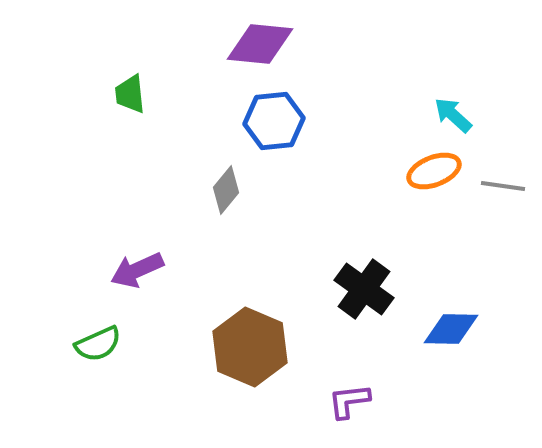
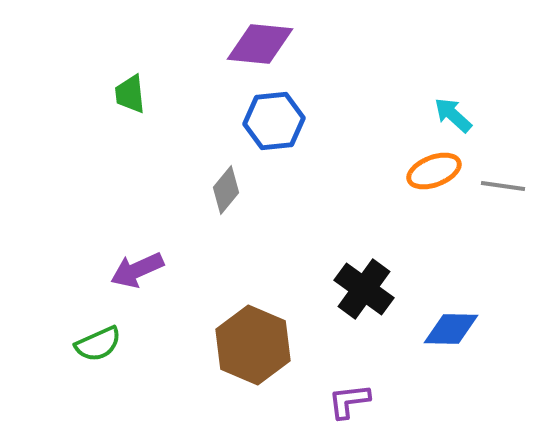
brown hexagon: moved 3 px right, 2 px up
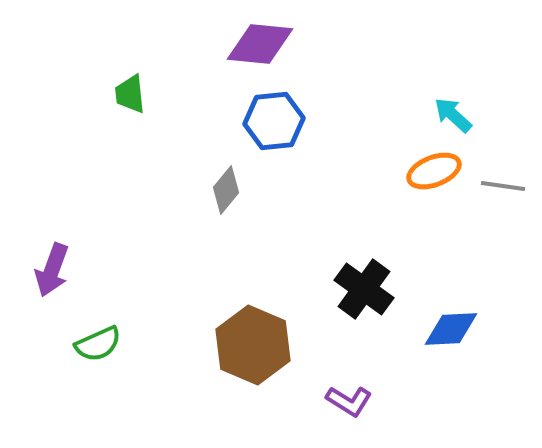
purple arrow: moved 85 px left; rotated 46 degrees counterclockwise
blue diamond: rotated 4 degrees counterclockwise
purple L-shape: rotated 141 degrees counterclockwise
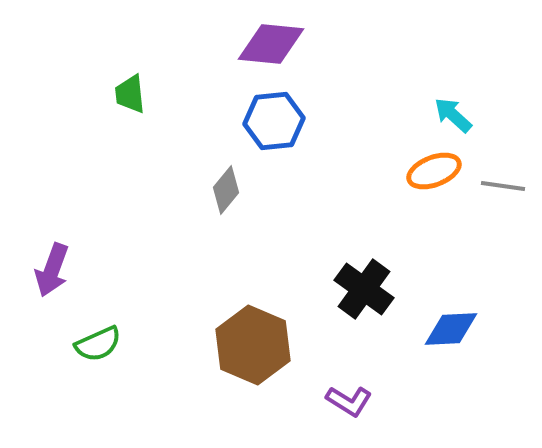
purple diamond: moved 11 px right
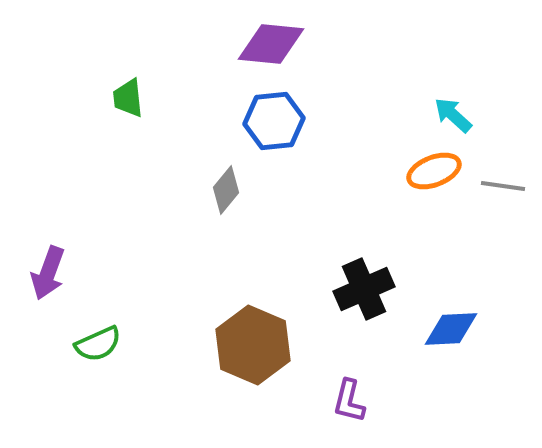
green trapezoid: moved 2 px left, 4 px down
purple arrow: moved 4 px left, 3 px down
black cross: rotated 30 degrees clockwise
purple L-shape: rotated 72 degrees clockwise
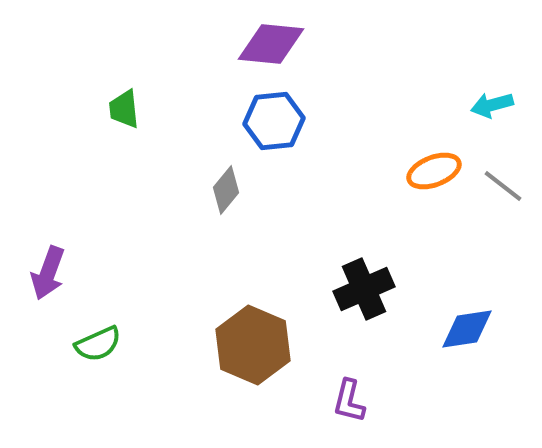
green trapezoid: moved 4 px left, 11 px down
cyan arrow: moved 39 px right, 10 px up; rotated 57 degrees counterclockwise
gray line: rotated 30 degrees clockwise
blue diamond: moved 16 px right; rotated 6 degrees counterclockwise
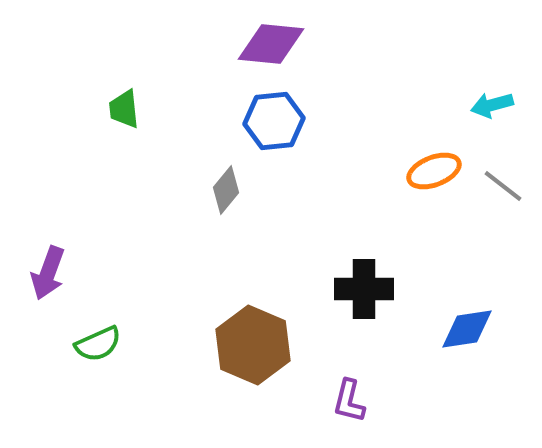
black cross: rotated 24 degrees clockwise
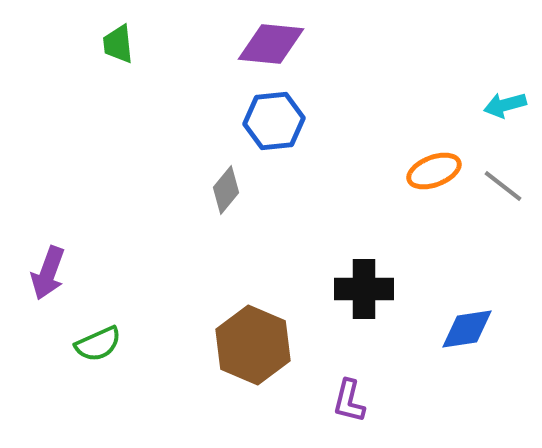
cyan arrow: moved 13 px right
green trapezoid: moved 6 px left, 65 px up
